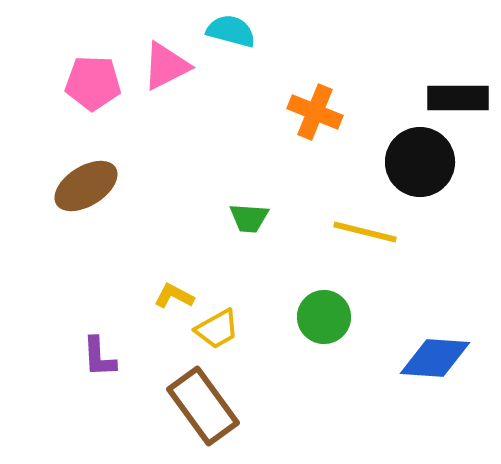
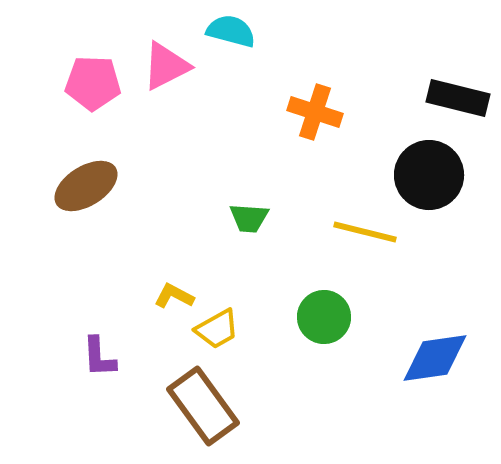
black rectangle: rotated 14 degrees clockwise
orange cross: rotated 4 degrees counterclockwise
black circle: moved 9 px right, 13 px down
blue diamond: rotated 12 degrees counterclockwise
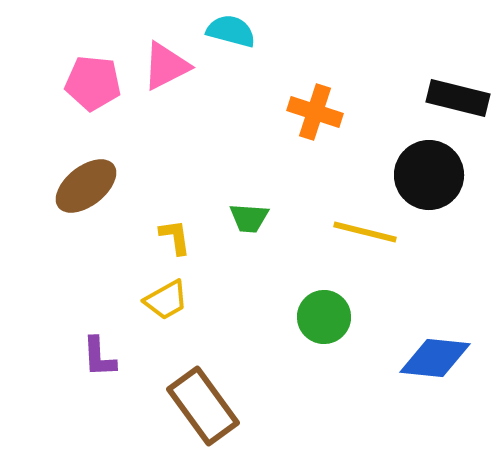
pink pentagon: rotated 4 degrees clockwise
brown ellipse: rotated 6 degrees counterclockwise
yellow L-shape: moved 1 px right, 59 px up; rotated 54 degrees clockwise
yellow trapezoid: moved 51 px left, 29 px up
blue diamond: rotated 14 degrees clockwise
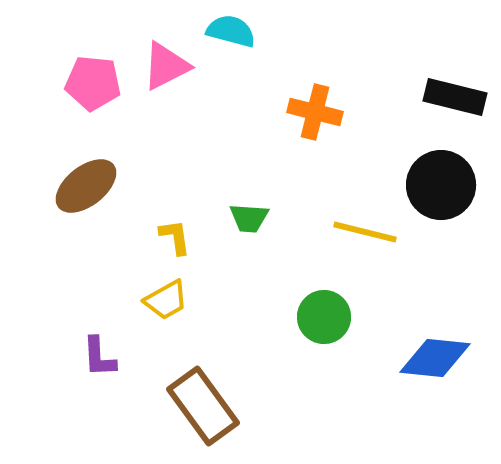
black rectangle: moved 3 px left, 1 px up
orange cross: rotated 4 degrees counterclockwise
black circle: moved 12 px right, 10 px down
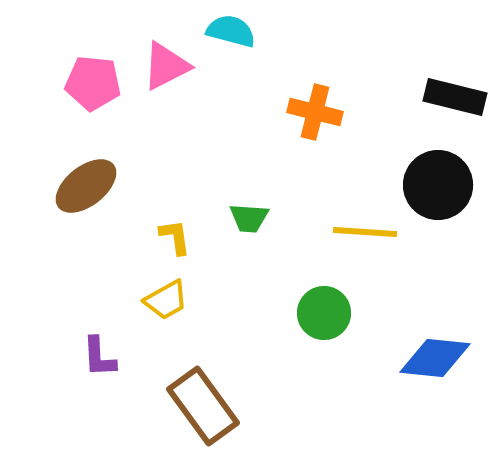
black circle: moved 3 px left
yellow line: rotated 10 degrees counterclockwise
green circle: moved 4 px up
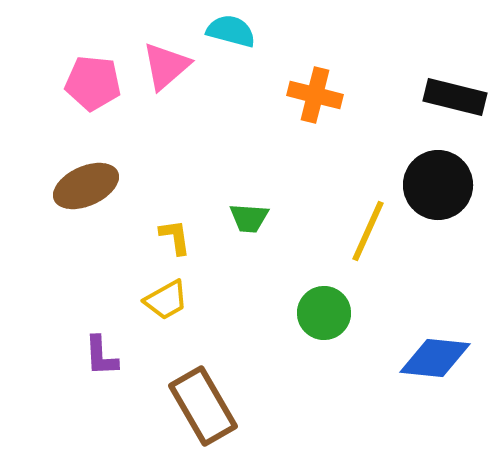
pink triangle: rotated 14 degrees counterclockwise
orange cross: moved 17 px up
brown ellipse: rotated 14 degrees clockwise
yellow line: moved 3 px right, 1 px up; rotated 70 degrees counterclockwise
purple L-shape: moved 2 px right, 1 px up
brown rectangle: rotated 6 degrees clockwise
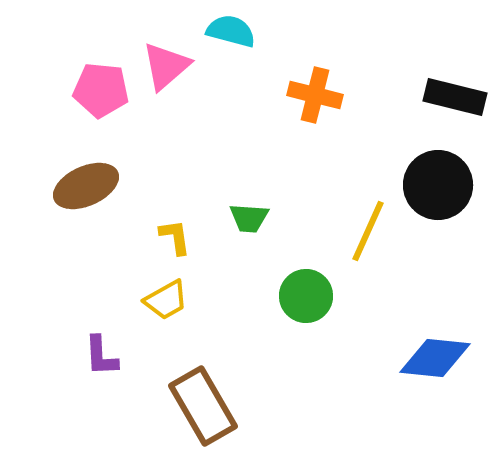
pink pentagon: moved 8 px right, 7 px down
green circle: moved 18 px left, 17 px up
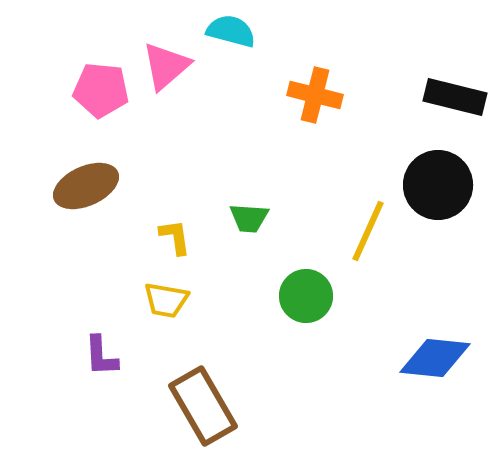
yellow trapezoid: rotated 39 degrees clockwise
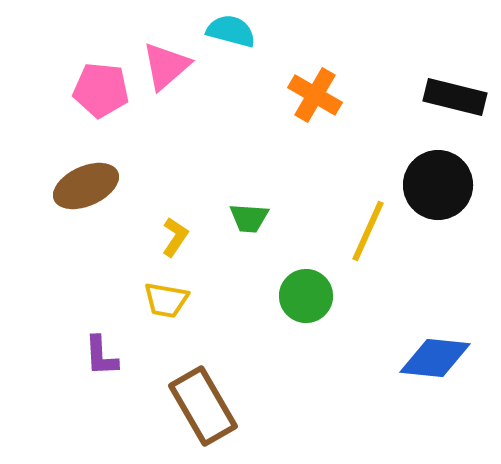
orange cross: rotated 16 degrees clockwise
yellow L-shape: rotated 42 degrees clockwise
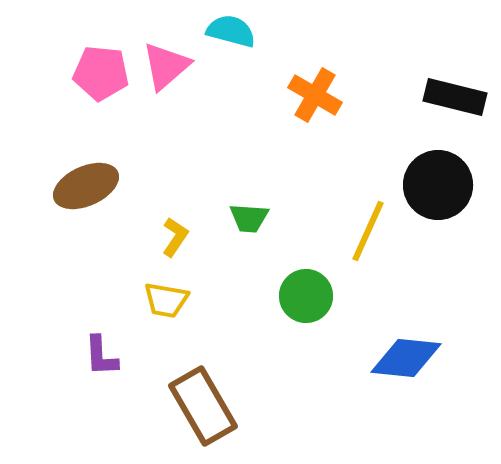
pink pentagon: moved 17 px up
blue diamond: moved 29 px left
